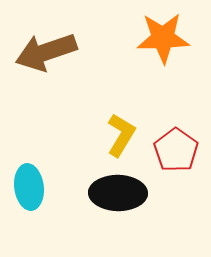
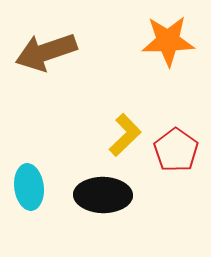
orange star: moved 5 px right, 3 px down
yellow L-shape: moved 4 px right; rotated 15 degrees clockwise
black ellipse: moved 15 px left, 2 px down
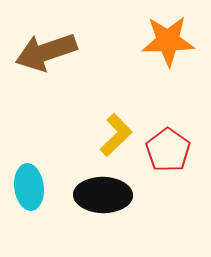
yellow L-shape: moved 9 px left
red pentagon: moved 8 px left
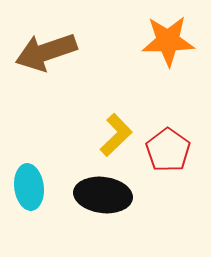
black ellipse: rotated 6 degrees clockwise
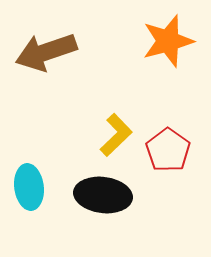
orange star: rotated 14 degrees counterclockwise
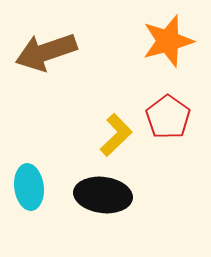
red pentagon: moved 33 px up
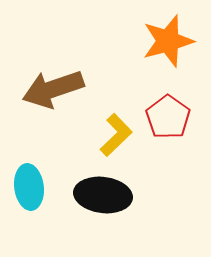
brown arrow: moved 7 px right, 37 px down
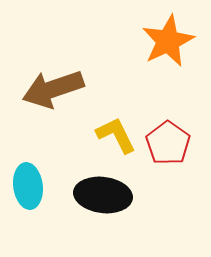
orange star: rotated 10 degrees counterclockwise
red pentagon: moved 26 px down
yellow L-shape: rotated 72 degrees counterclockwise
cyan ellipse: moved 1 px left, 1 px up
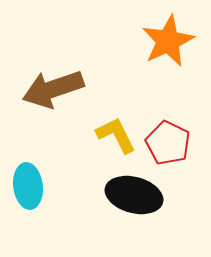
red pentagon: rotated 9 degrees counterclockwise
black ellipse: moved 31 px right; rotated 8 degrees clockwise
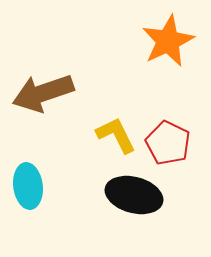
brown arrow: moved 10 px left, 4 px down
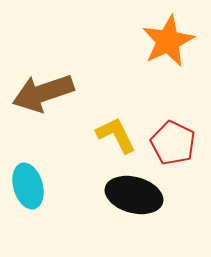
red pentagon: moved 5 px right
cyan ellipse: rotated 9 degrees counterclockwise
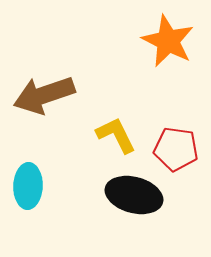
orange star: rotated 20 degrees counterclockwise
brown arrow: moved 1 px right, 2 px down
red pentagon: moved 3 px right, 6 px down; rotated 18 degrees counterclockwise
cyan ellipse: rotated 18 degrees clockwise
